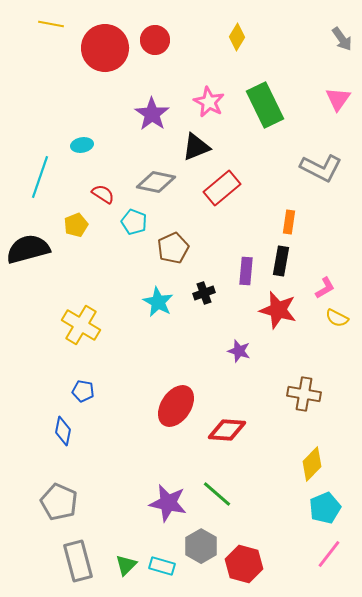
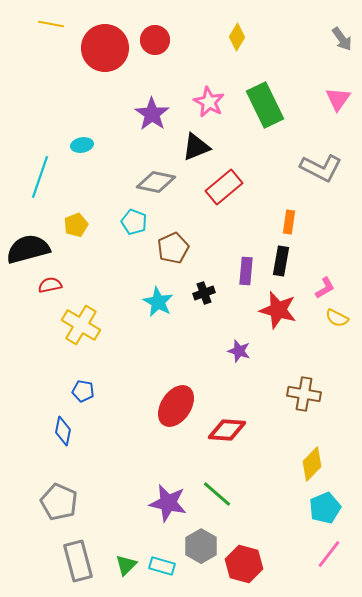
red rectangle at (222, 188): moved 2 px right, 1 px up
red semicircle at (103, 194): moved 53 px left, 91 px down; rotated 45 degrees counterclockwise
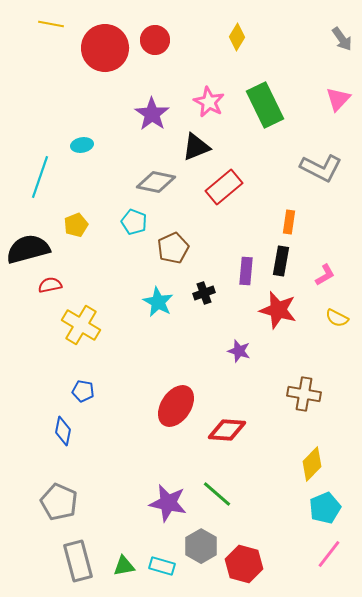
pink triangle at (338, 99): rotated 8 degrees clockwise
pink L-shape at (325, 288): moved 13 px up
green triangle at (126, 565): moved 2 px left, 1 px down; rotated 35 degrees clockwise
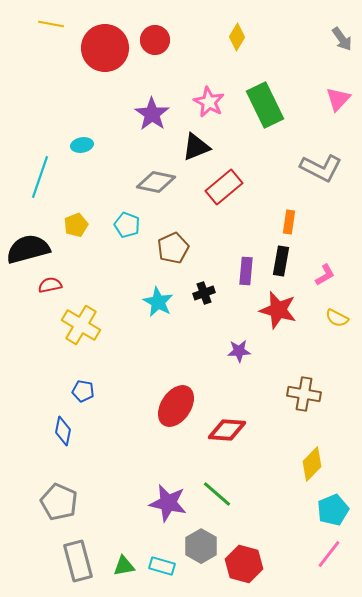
cyan pentagon at (134, 222): moved 7 px left, 3 px down
purple star at (239, 351): rotated 20 degrees counterclockwise
cyan pentagon at (325, 508): moved 8 px right, 2 px down
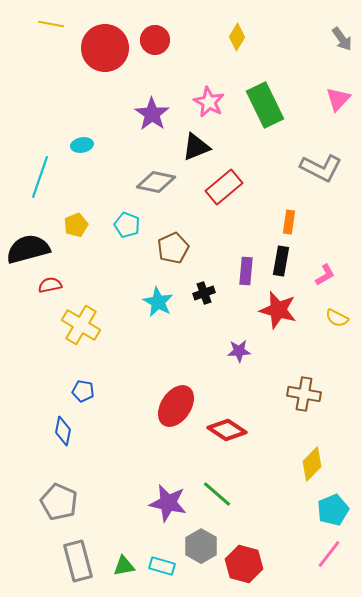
red diamond at (227, 430): rotated 30 degrees clockwise
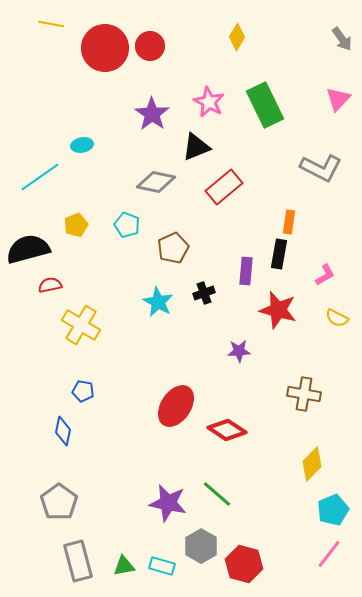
red circle at (155, 40): moved 5 px left, 6 px down
cyan line at (40, 177): rotated 36 degrees clockwise
black rectangle at (281, 261): moved 2 px left, 7 px up
gray pentagon at (59, 502): rotated 12 degrees clockwise
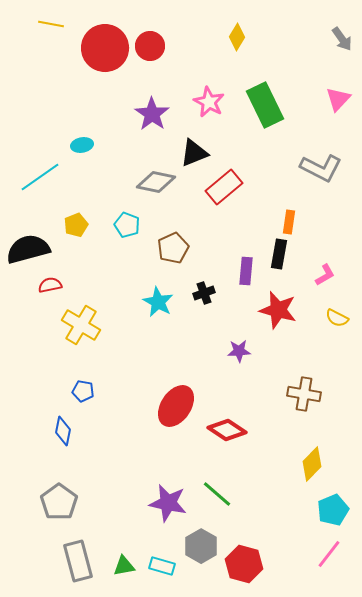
black triangle at (196, 147): moved 2 px left, 6 px down
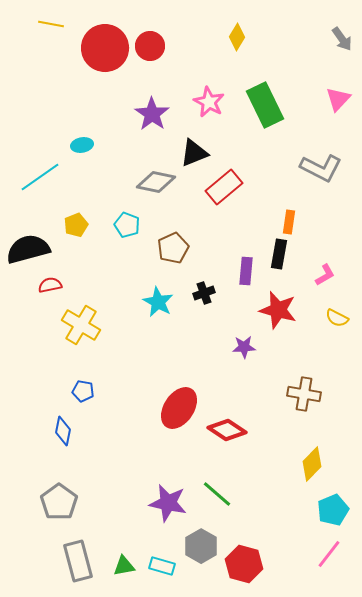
purple star at (239, 351): moved 5 px right, 4 px up
red ellipse at (176, 406): moved 3 px right, 2 px down
